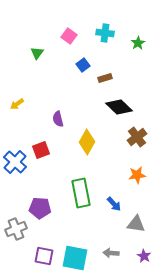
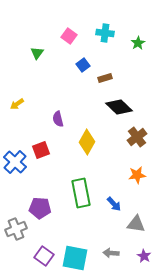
purple square: rotated 24 degrees clockwise
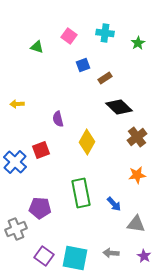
green triangle: moved 6 px up; rotated 48 degrees counterclockwise
blue square: rotated 16 degrees clockwise
brown rectangle: rotated 16 degrees counterclockwise
yellow arrow: rotated 32 degrees clockwise
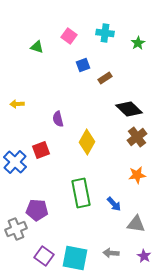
black diamond: moved 10 px right, 2 px down
purple pentagon: moved 3 px left, 2 px down
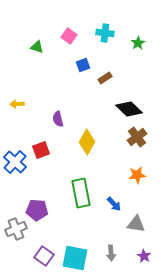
gray arrow: rotated 98 degrees counterclockwise
